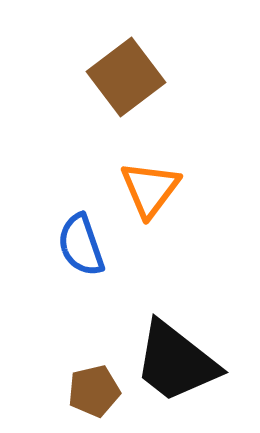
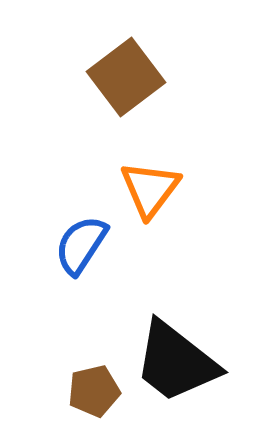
blue semicircle: rotated 52 degrees clockwise
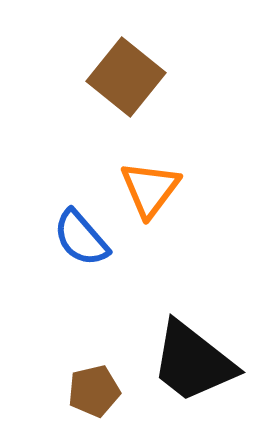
brown square: rotated 14 degrees counterclockwise
blue semicircle: moved 7 px up; rotated 74 degrees counterclockwise
black trapezoid: moved 17 px right
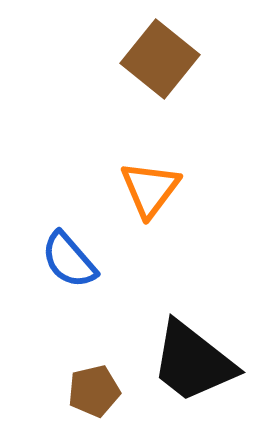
brown square: moved 34 px right, 18 px up
blue semicircle: moved 12 px left, 22 px down
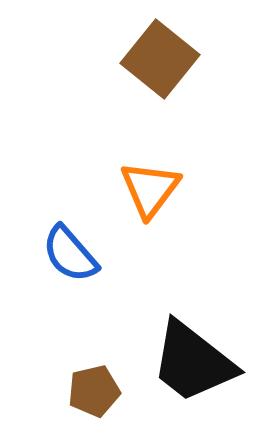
blue semicircle: moved 1 px right, 6 px up
